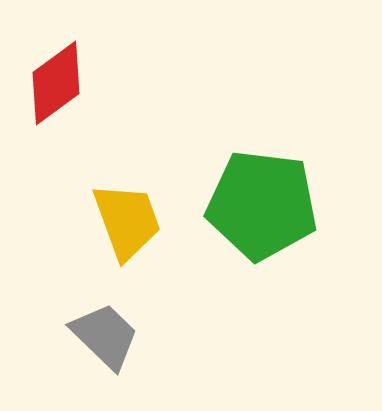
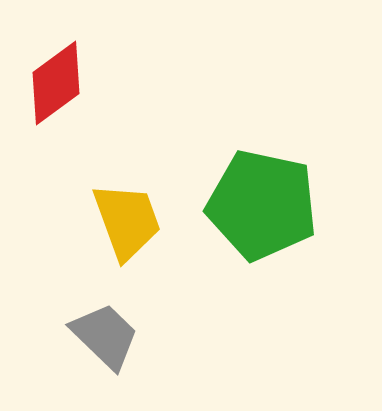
green pentagon: rotated 5 degrees clockwise
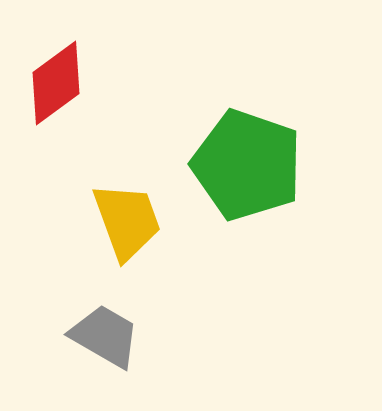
green pentagon: moved 15 px left, 40 px up; rotated 7 degrees clockwise
gray trapezoid: rotated 14 degrees counterclockwise
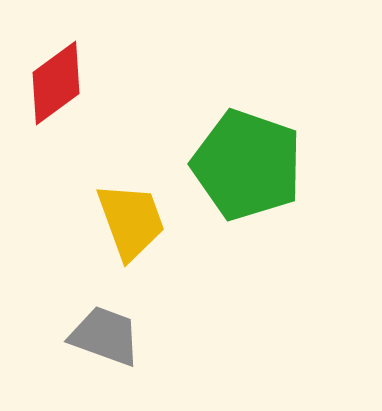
yellow trapezoid: moved 4 px right
gray trapezoid: rotated 10 degrees counterclockwise
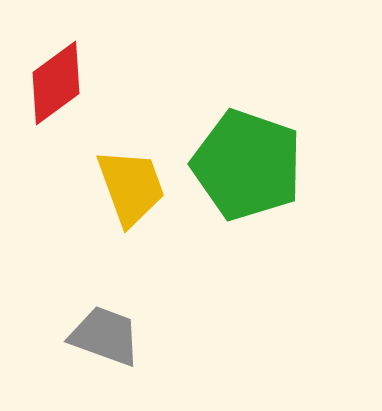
yellow trapezoid: moved 34 px up
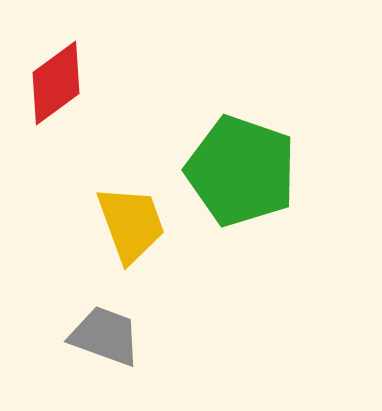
green pentagon: moved 6 px left, 6 px down
yellow trapezoid: moved 37 px down
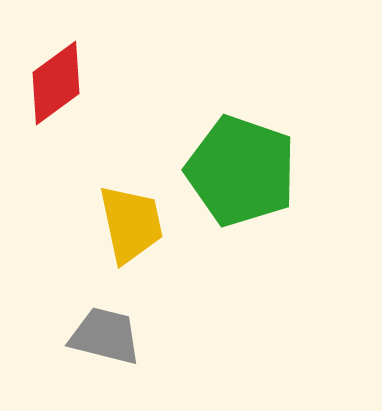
yellow trapezoid: rotated 8 degrees clockwise
gray trapezoid: rotated 6 degrees counterclockwise
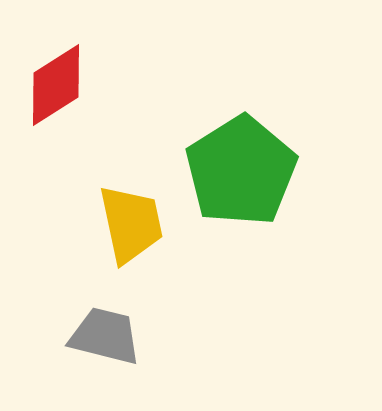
red diamond: moved 2 px down; rotated 4 degrees clockwise
green pentagon: rotated 21 degrees clockwise
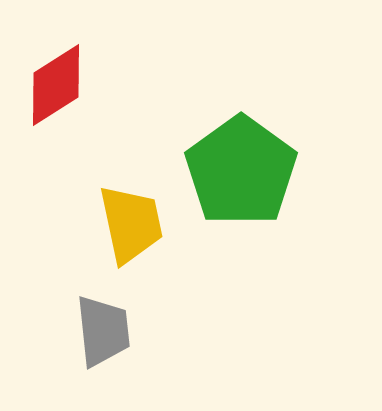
green pentagon: rotated 4 degrees counterclockwise
gray trapezoid: moved 2 px left, 5 px up; rotated 70 degrees clockwise
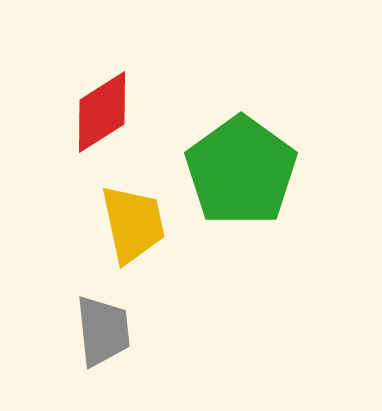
red diamond: moved 46 px right, 27 px down
yellow trapezoid: moved 2 px right
